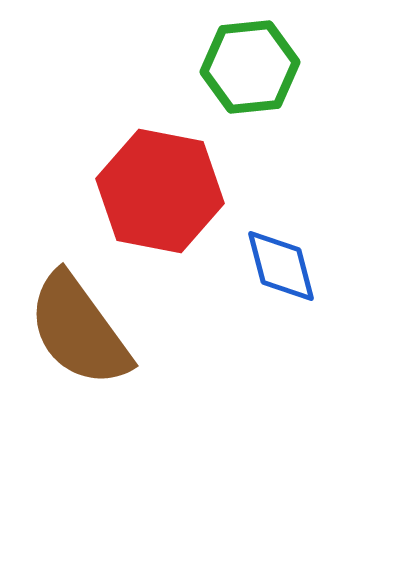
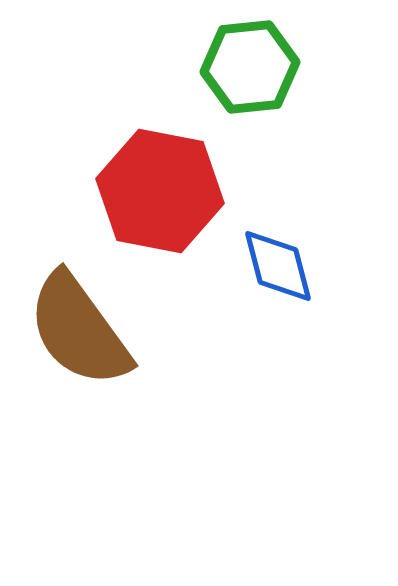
blue diamond: moved 3 px left
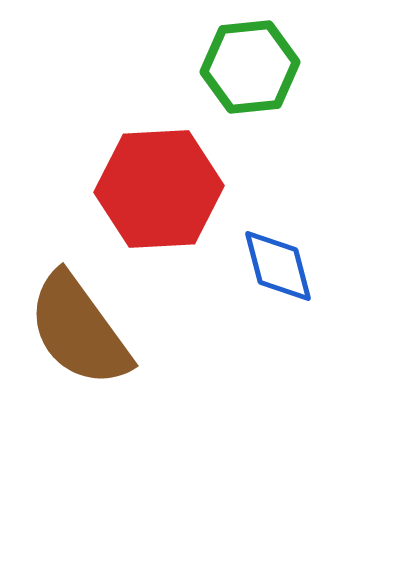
red hexagon: moved 1 px left, 2 px up; rotated 14 degrees counterclockwise
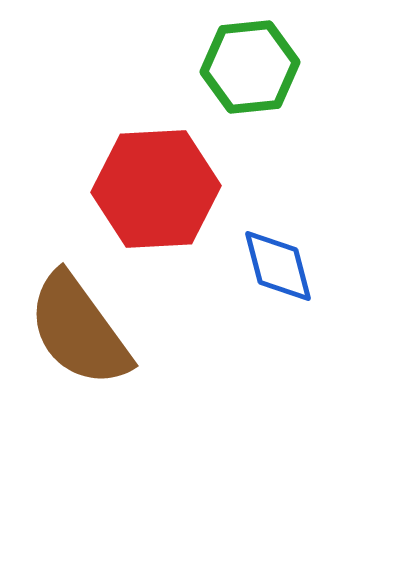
red hexagon: moved 3 px left
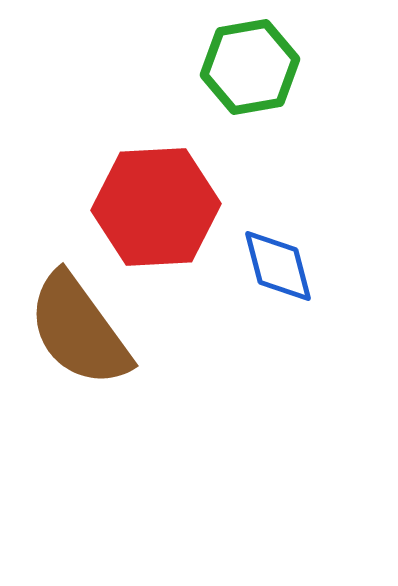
green hexagon: rotated 4 degrees counterclockwise
red hexagon: moved 18 px down
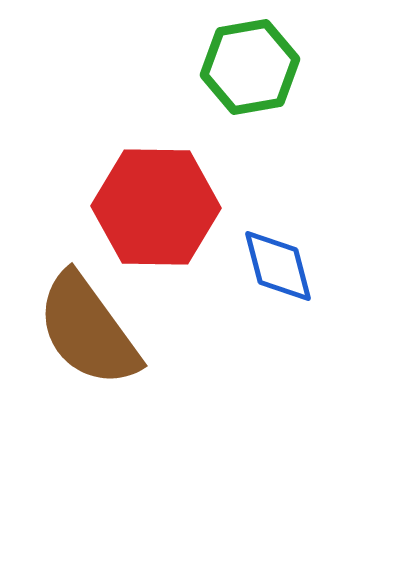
red hexagon: rotated 4 degrees clockwise
brown semicircle: moved 9 px right
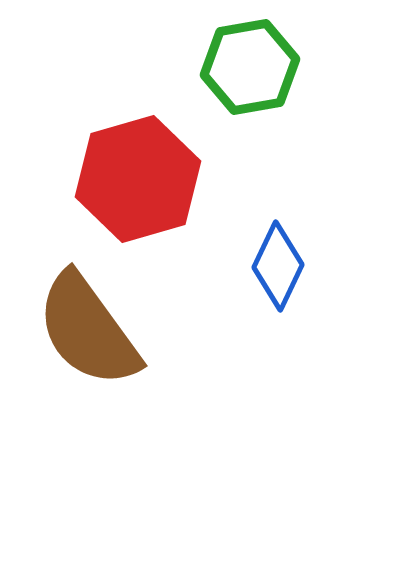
red hexagon: moved 18 px left, 28 px up; rotated 17 degrees counterclockwise
blue diamond: rotated 40 degrees clockwise
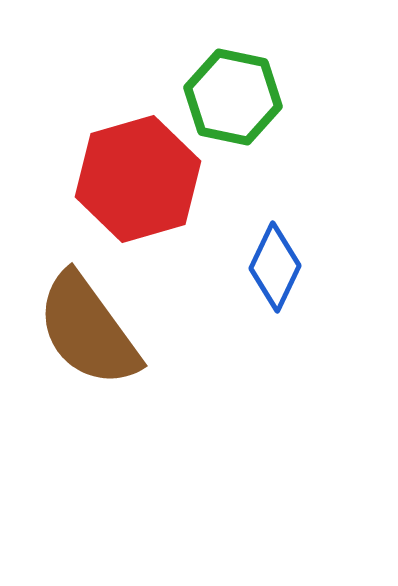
green hexagon: moved 17 px left, 30 px down; rotated 22 degrees clockwise
blue diamond: moved 3 px left, 1 px down
